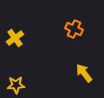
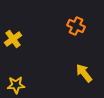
orange cross: moved 2 px right, 3 px up
yellow cross: moved 2 px left, 1 px down
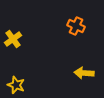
yellow arrow: rotated 48 degrees counterclockwise
yellow star: rotated 24 degrees clockwise
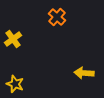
orange cross: moved 19 px left, 9 px up; rotated 18 degrees clockwise
yellow star: moved 1 px left, 1 px up
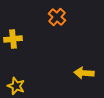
yellow cross: rotated 30 degrees clockwise
yellow star: moved 1 px right, 2 px down
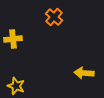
orange cross: moved 3 px left
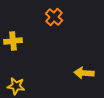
yellow cross: moved 2 px down
yellow star: rotated 12 degrees counterclockwise
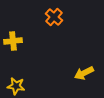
yellow arrow: rotated 30 degrees counterclockwise
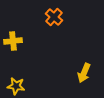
yellow arrow: rotated 42 degrees counterclockwise
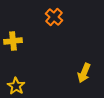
yellow star: rotated 24 degrees clockwise
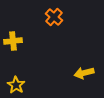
yellow arrow: rotated 54 degrees clockwise
yellow star: moved 1 px up
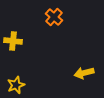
yellow cross: rotated 12 degrees clockwise
yellow star: rotated 18 degrees clockwise
